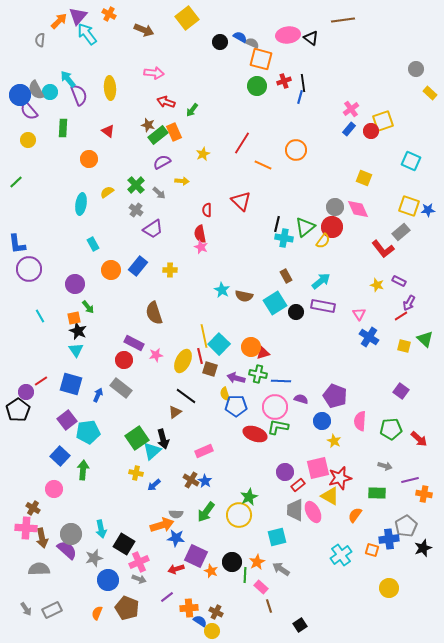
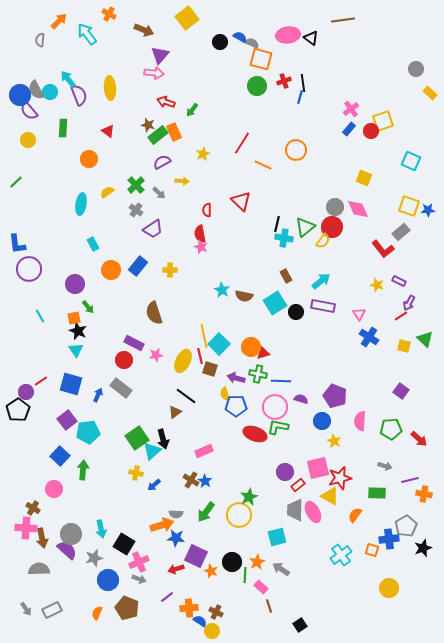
purple triangle at (78, 16): moved 82 px right, 39 px down
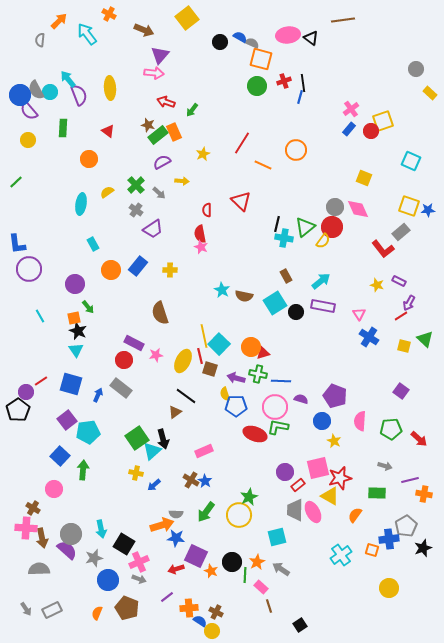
brown semicircle at (154, 313): moved 6 px right
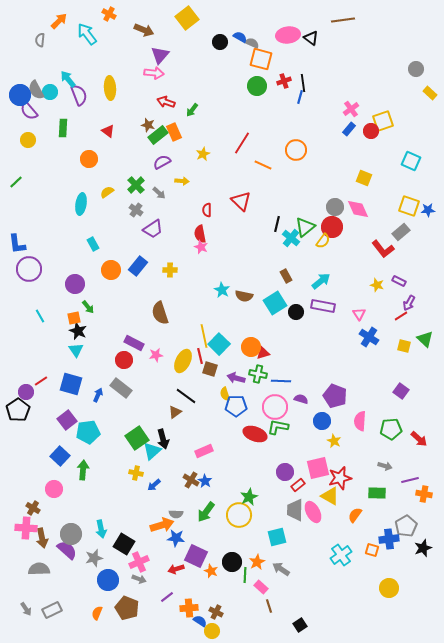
cyan cross at (284, 238): moved 7 px right; rotated 30 degrees clockwise
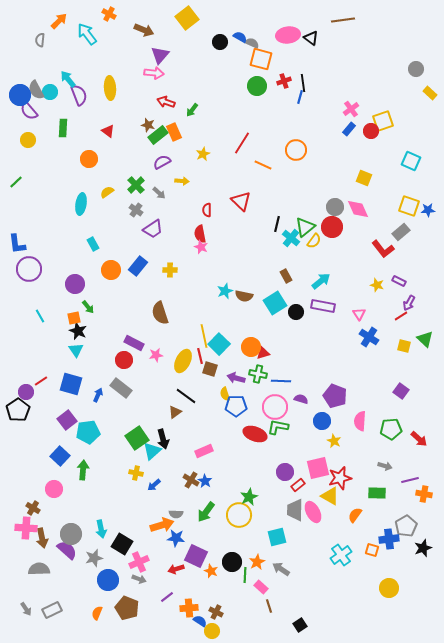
yellow semicircle at (323, 241): moved 9 px left
cyan star at (222, 290): moved 3 px right, 1 px down; rotated 21 degrees clockwise
black square at (124, 544): moved 2 px left
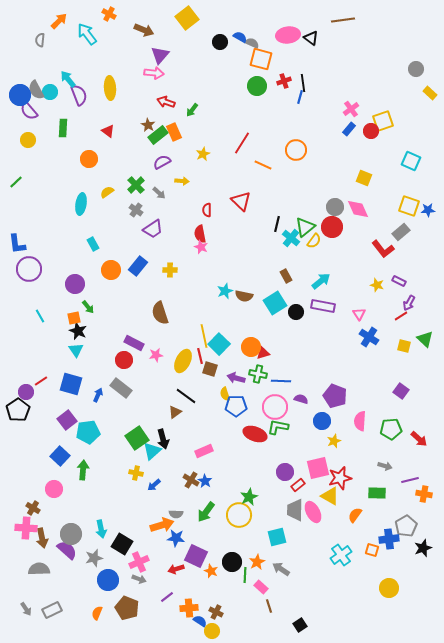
brown star at (148, 125): rotated 16 degrees clockwise
yellow star at (334, 441): rotated 24 degrees clockwise
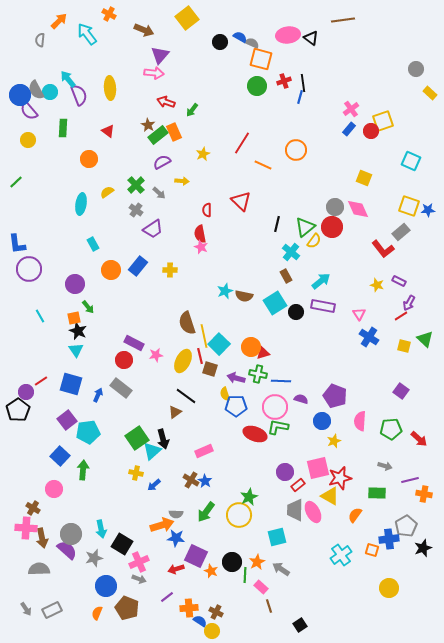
cyan cross at (291, 238): moved 14 px down
brown semicircle at (160, 313): moved 27 px right, 10 px down
blue circle at (108, 580): moved 2 px left, 6 px down
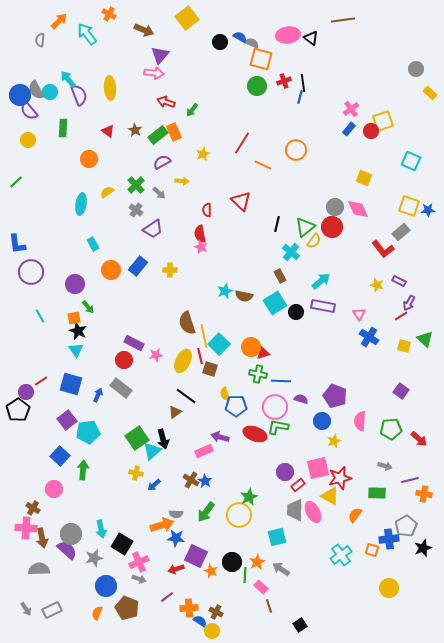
brown star at (148, 125): moved 13 px left, 5 px down
purple circle at (29, 269): moved 2 px right, 3 px down
brown rectangle at (286, 276): moved 6 px left
purple arrow at (236, 378): moved 16 px left, 59 px down
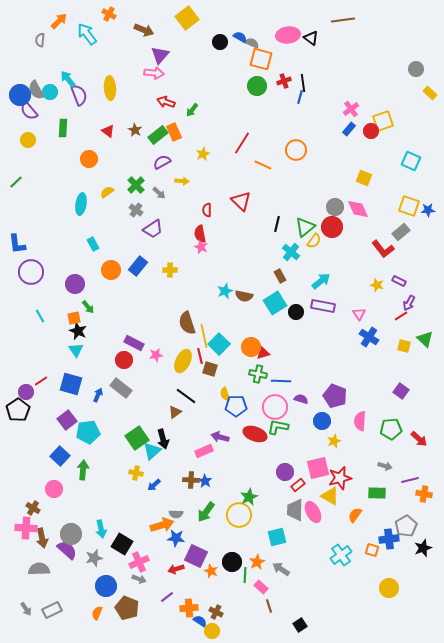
brown cross at (191, 480): rotated 28 degrees counterclockwise
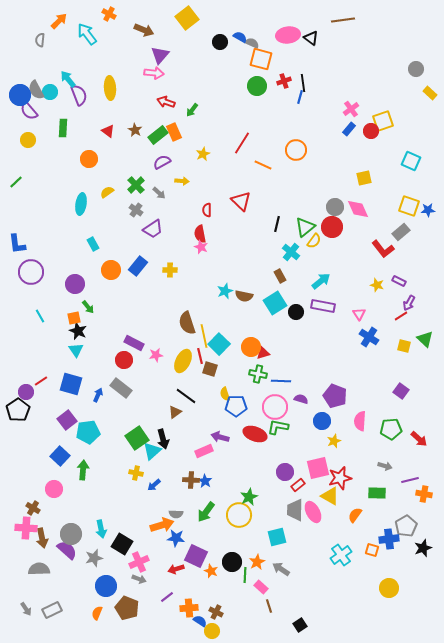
yellow square at (364, 178): rotated 35 degrees counterclockwise
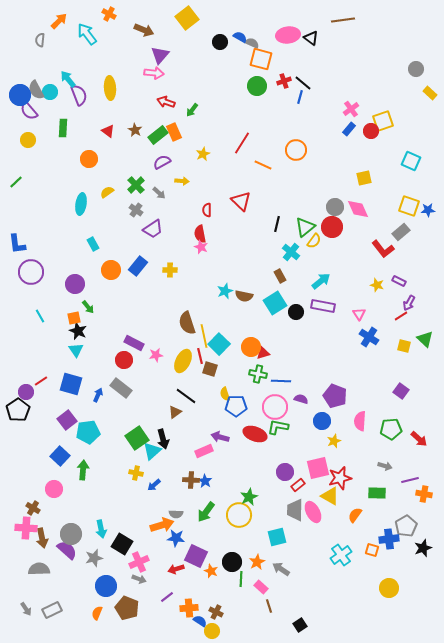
black line at (303, 83): rotated 42 degrees counterclockwise
green line at (245, 575): moved 4 px left, 4 px down
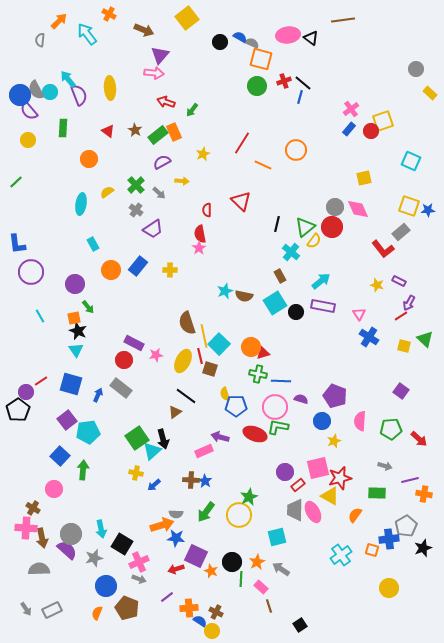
pink star at (201, 247): moved 2 px left, 1 px down; rotated 16 degrees clockwise
